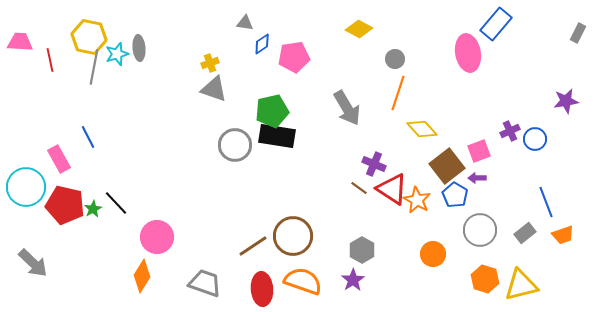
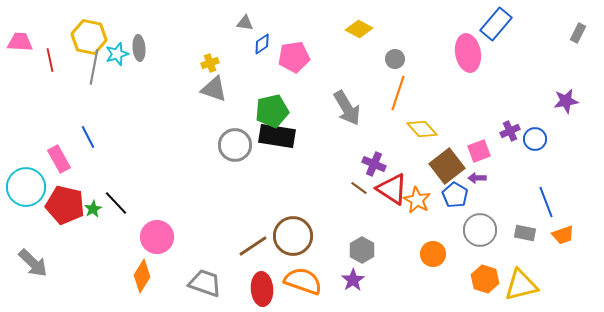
gray rectangle at (525, 233): rotated 50 degrees clockwise
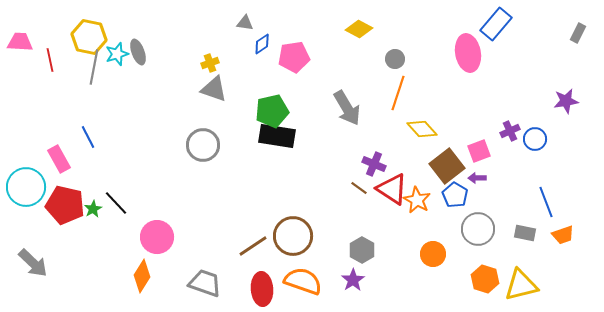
gray ellipse at (139, 48): moved 1 px left, 4 px down; rotated 15 degrees counterclockwise
gray circle at (235, 145): moved 32 px left
gray circle at (480, 230): moved 2 px left, 1 px up
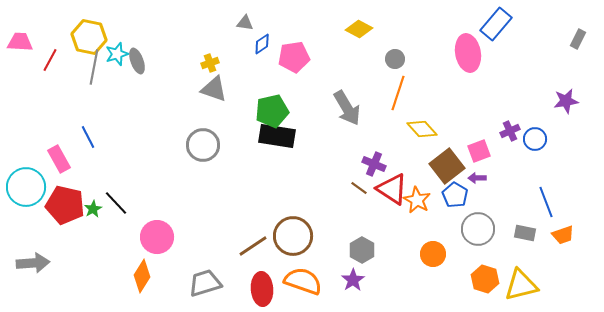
gray rectangle at (578, 33): moved 6 px down
gray ellipse at (138, 52): moved 1 px left, 9 px down
red line at (50, 60): rotated 40 degrees clockwise
gray arrow at (33, 263): rotated 48 degrees counterclockwise
gray trapezoid at (205, 283): rotated 36 degrees counterclockwise
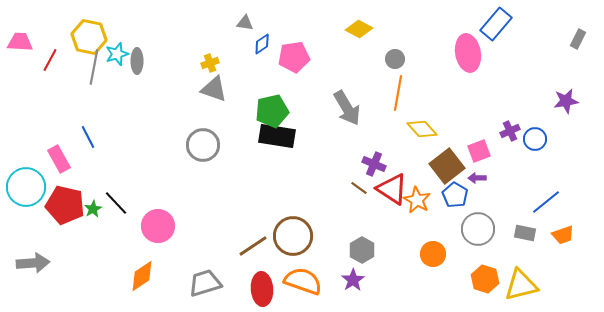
gray ellipse at (137, 61): rotated 20 degrees clockwise
orange line at (398, 93): rotated 8 degrees counterclockwise
blue line at (546, 202): rotated 72 degrees clockwise
pink circle at (157, 237): moved 1 px right, 11 px up
orange diamond at (142, 276): rotated 24 degrees clockwise
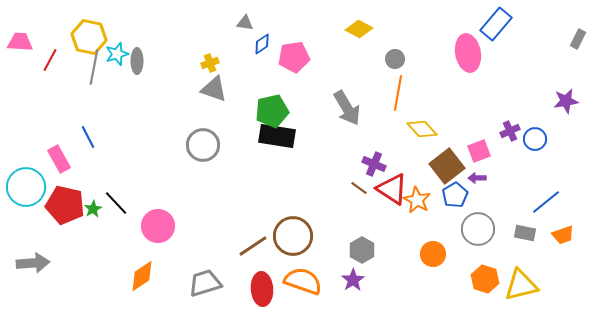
blue pentagon at (455, 195): rotated 10 degrees clockwise
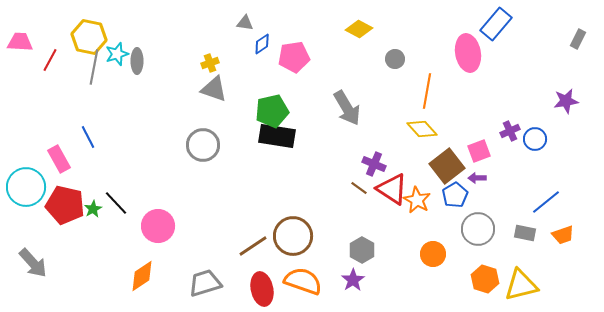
orange line at (398, 93): moved 29 px right, 2 px up
gray arrow at (33, 263): rotated 52 degrees clockwise
red ellipse at (262, 289): rotated 8 degrees counterclockwise
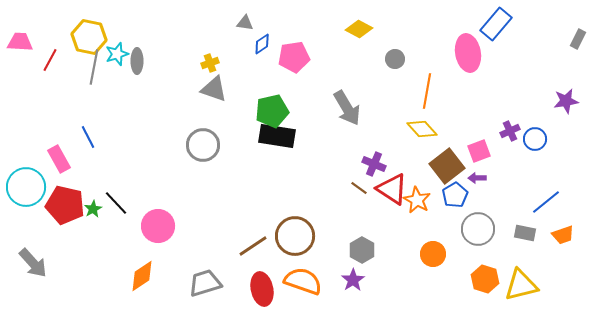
brown circle at (293, 236): moved 2 px right
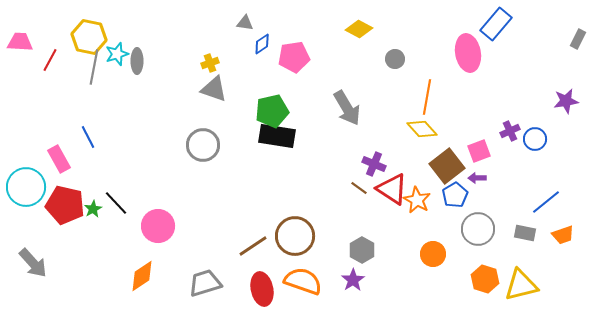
orange line at (427, 91): moved 6 px down
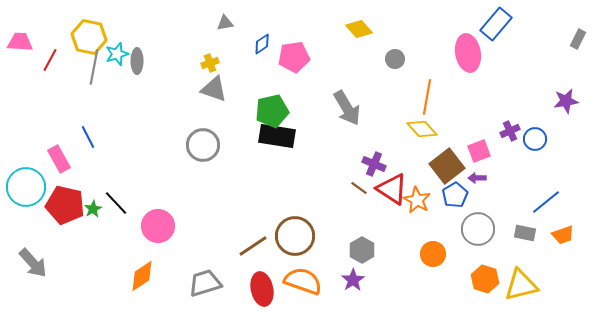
gray triangle at (245, 23): moved 20 px left; rotated 18 degrees counterclockwise
yellow diamond at (359, 29): rotated 20 degrees clockwise
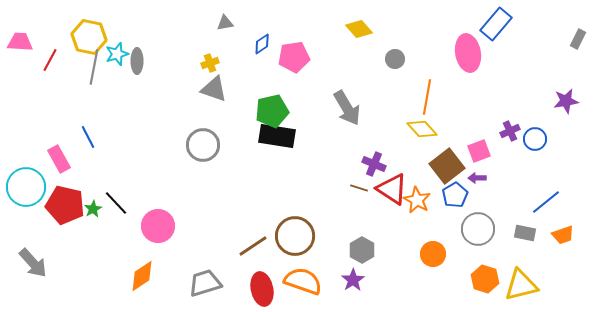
brown line at (359, 188): rotated 18 degrees counterclockwise
